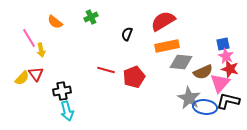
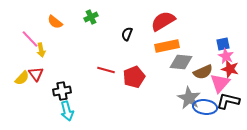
pink line: moved 1 px right, 1 px down; rotated 12 degrees counterclockwise
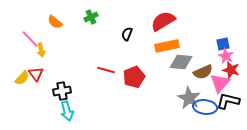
red star: moved 1 px right, 1 px down
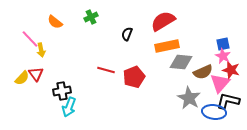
pink star: moved 3 px left
blue ellipse: moved 9 px right, 5 px down
cyan arrow: moved 2 px right, 4 px up; rotated 36 degrees clockwise
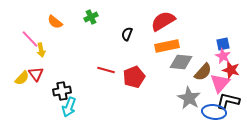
brown semicircle: rotated 24 degrees counterclockwise
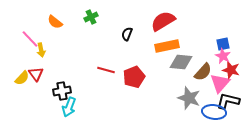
gray star: rotated 10 degrees counterclockwise
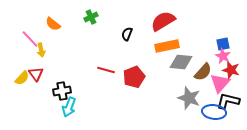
orange semicircle: moved 2 px left, 2 px down
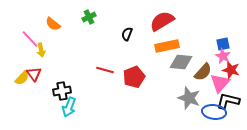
green cross: moved 2 px left
red semicircle: moved 1 px left
red line: moved 1 px left
red triangle: moved 2 px left
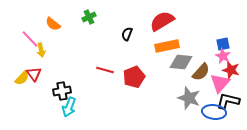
brown semicircle: moved 2 px left
